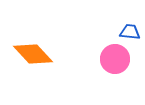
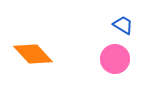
blue trapezoid: moved 7 px left, 7 px up; rotated 25 degrees clockwise
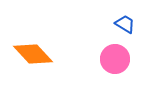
blue trapezoid: moved 2 px right, 1 px up
